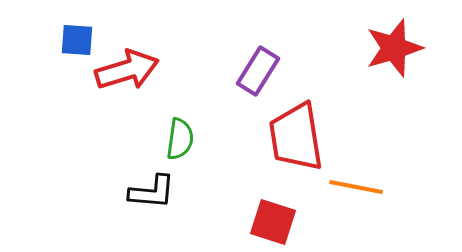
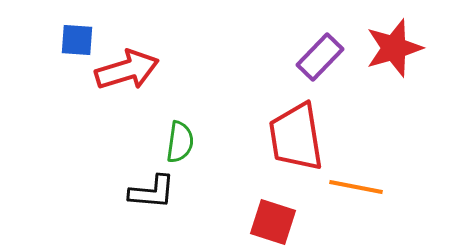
purple rectangle: moved 62 px right, 14 px up; rotated 12 degrees clockwise
green semicircle: moved 3 px down
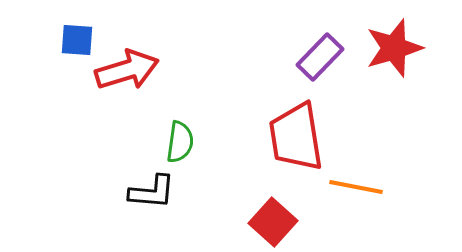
red square: rotated 24 degrees clockwise
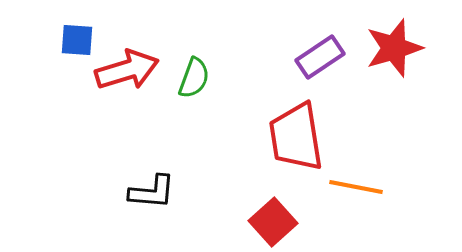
purple rectangle: rotated 12 degrees clockwise
green semicircle: moved 14 px right, 64 px up; rotated 12 degrees clockwise
red square: rotated 6 degrees clockwise
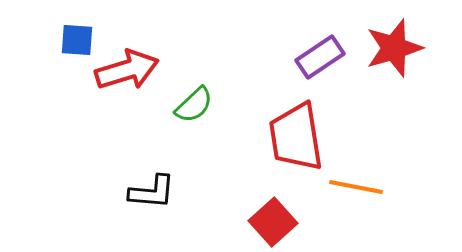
green semicircle: moved 27 px down; rotated 27 degrees clockwise
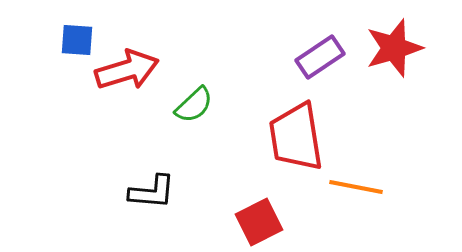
red square: moved 14 px left; rotated 15 degrees clockwise
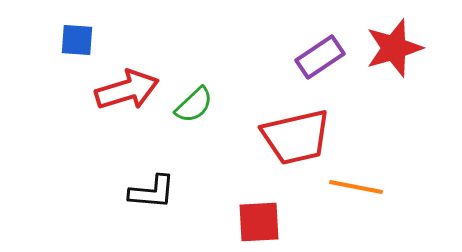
red arrow: moved 20 px down
red trapezoid: rotated 94 degrees counterclockwise
red square: rotated 24 degrees clockwise
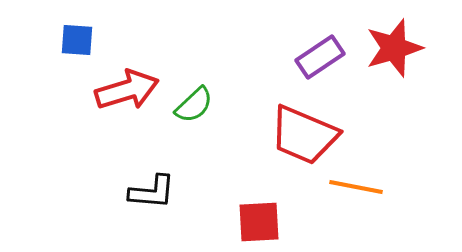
red trapezoid: moved 8 px right, 2 px up; rotated 36 degrees clockwise
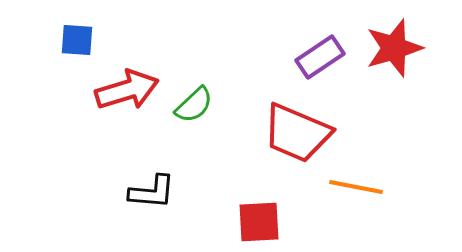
red trapezoid: moved 7 px left, 2 px up
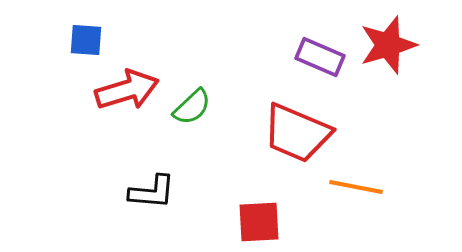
blue square: moved 9 px right
red star: moved 6 px left, 3 px up
purple rectangle: rotated 57 degrees clockwise
green semicircle: moved 2 px left, 2 px down
